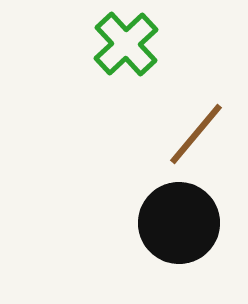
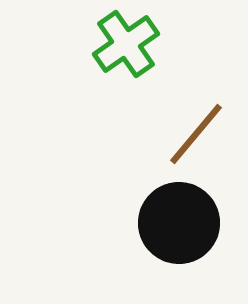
green cross: rotated 8 degrees clockwise
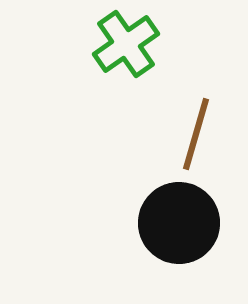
brown line: rotated 24 degrees counterclockwise
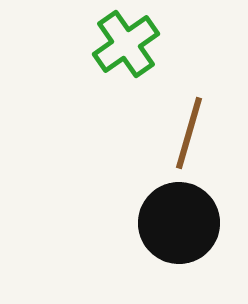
brown line: moved 7 px left, 1 px up
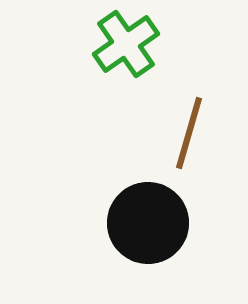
black circle: moved 31 px left
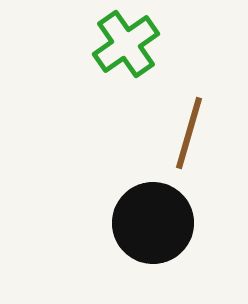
black circle: moved 5 px right
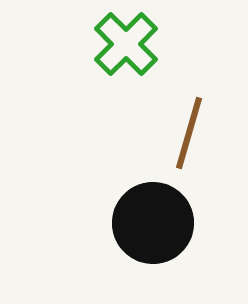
green cross: rotated 10 degrees counterclockwise
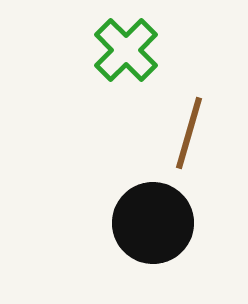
green cross: moved 6 px down
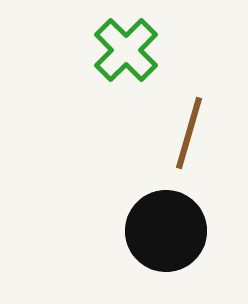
black circle: moved 13 px right, 8 px down
